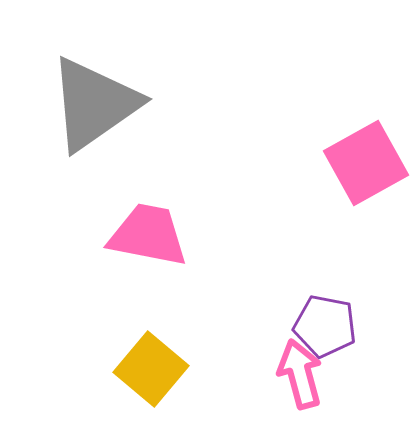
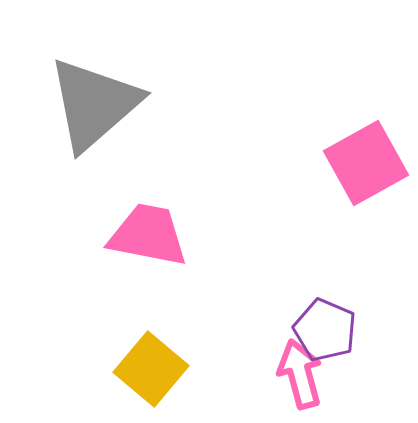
gray triangle: rotated 6 degrees counterclockwise
purple pentagon: moved 4 px down; rotated 12 degrees clockwise
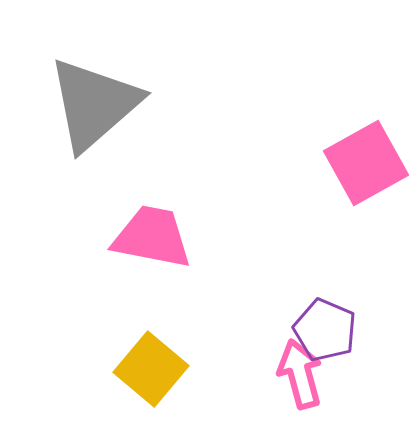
pink trapezoid: moved 4 px right, 2 px down
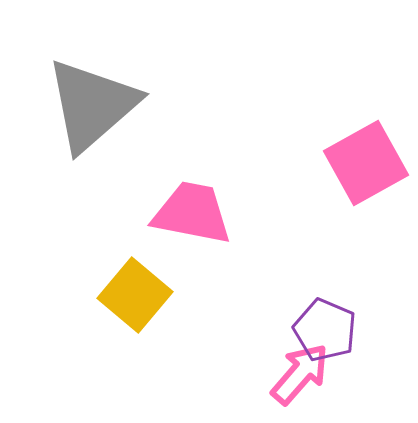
gray triangle: moved 2 px left, 1 px down
pink trapezoid: moved 40 px right, 24 px up
yellow square: moved 16 px left, 74 px up
pink arrow: rotated 56 degrees clockwise
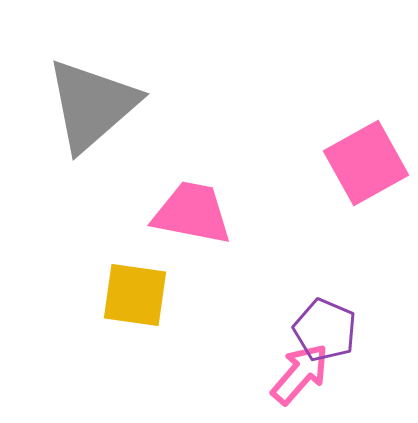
yellow square: rotated 32 degrees counterclockwise
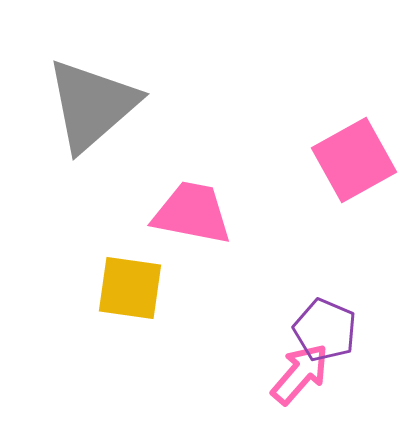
pink square: moved 12 px left, 3 px up
yellow square: moved 5 px left, 7 px up
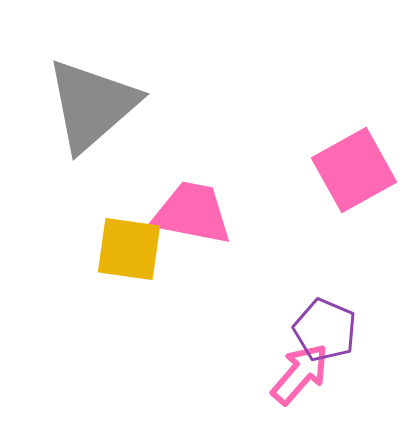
pink square: moved 10 px down
yellow square: moved 1 px left, 39 px up
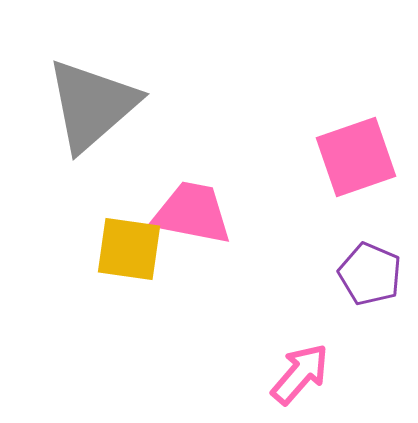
pink square: moved 2 px right, 13 px up; rotated 10 degrees clockwise
purple pentagon: moved 45 px right, 56 px up
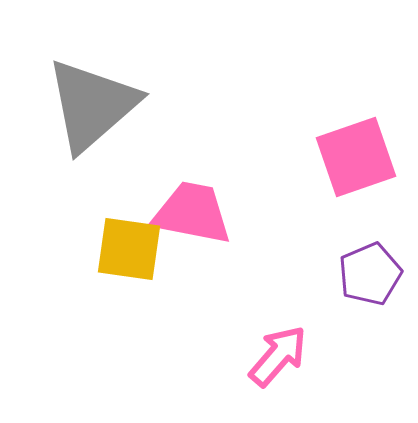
purple pentagon: rotated 26 degrees clockwise
pink arrow: moved 22 px left, 18 px up
